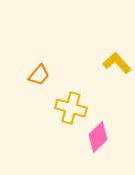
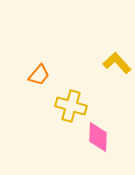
yellow cross: moved 2 px up
pink diamond: rotated 44 degrees counterclockwise
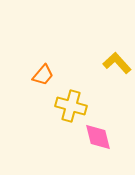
orange trapezoid: moved 4 px right
pink diamond: rotated 16 degrees counterclockwise
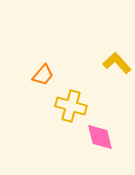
pink diamond: moved 2 px right
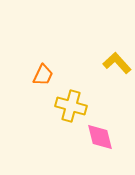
orange trapezoid: rotated 15 degrees counterclockwise
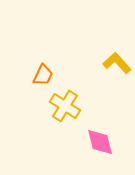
yellow cross: moved 6 px left; rotated 16 degrees clockwise
pink diamond: moved 5 px down
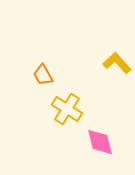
orange trapezoid: rotated 125 degrees clockwise
yellow cross: moved 2 px right, 3 px down
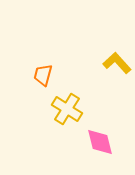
orange trapezoid: rotated 45 degrees clockwise
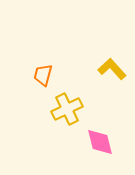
yellow L-shape: moved 5 px left, 6 px down
yellow cross: rotated 32 degrees clockwise
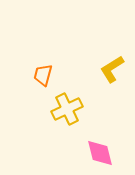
yellow L-shape: rotated 80 degrees counterclockwise
pink diamond: moved 11 px down
